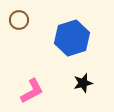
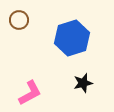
pink L-shape: moved 2 px left, 2 px down
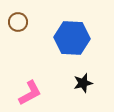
brown circle: moved 1 px left, 2 px down
blue hexagon: rotated 20 degrees clockwise
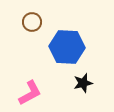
brown circle: moved 14 px right
blue hexagon: moved 5 px left, 9 px down
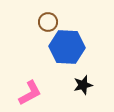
brown circle: moved 16 px right
black star: moved 2 px down
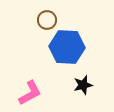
brown circle: moved 1 px left, 2 px up
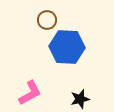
black star: moved 3 px left, 14 px down
